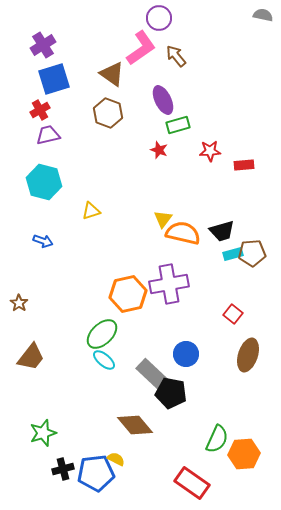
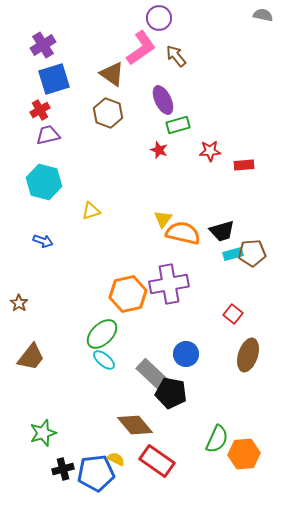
red rectangle at (192, 483): moved 35 px left, 22 px up
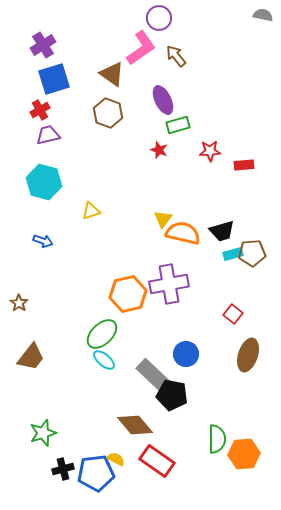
black pentagon at (171, 393): moved 1 px right, 2 px down
green semicircle at (217, 439): rotated 24 degrees counterclockwise
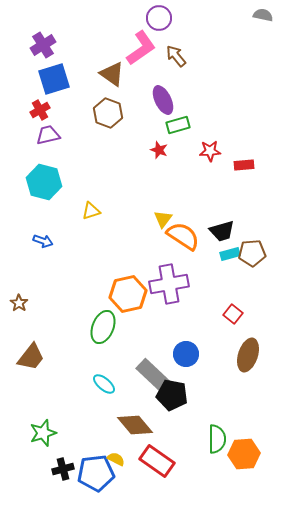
orange semicircle at (183, 233): moved 3 px down; rotated 20 degrees clockwise
cyan rectangle at (233, 254): moved 3 px left
green ellipse at (102, 334): moved 1 px right, 7 px up; rotated 24 degrees counterclockwise
cyan ellipse at (104, 360): moved 24 px down
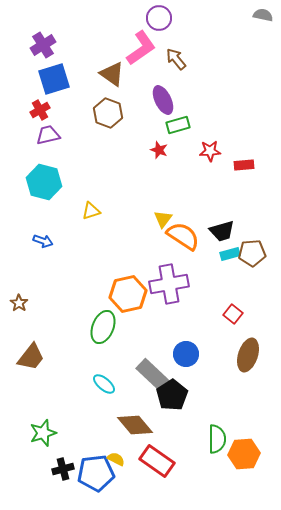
brown arrow at (176, 56): moved 3 px down
black pentagon at (172, 395): rotated 28 degrees clockwise
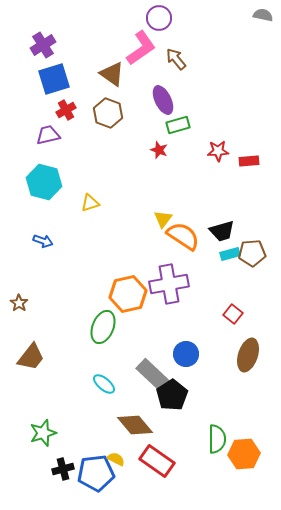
red cross at (40, 110): moved 26 px right
red star at (210, 151): moved 8 px right
red rectangle at (244, 165): moved 5 px right, 4 px up
yellow triangle at (91, 211): moved 1 px left, 8 px up
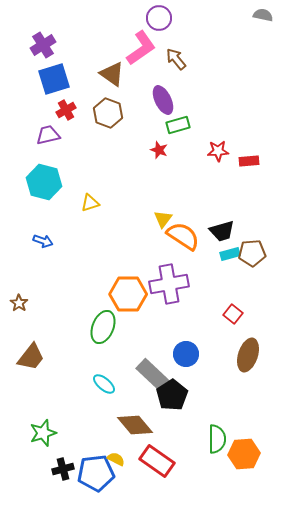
orange hexagon at (128, 294): rotated 12 degrees clockwise
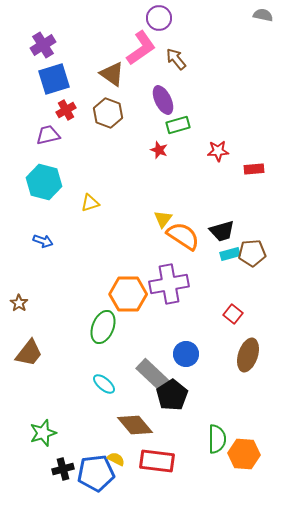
red rectangle at (249, 161): moved 5 px right, 8 px down
brown trapezoid at (31, 357): moved 2 px left, 4 px up
orange hexagon at (244, 454): rotated 8 degrees clockwise
red rectangle at (157, 461): rotated 28 degrees counterclockwise
